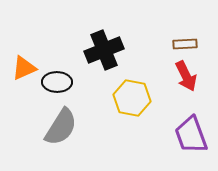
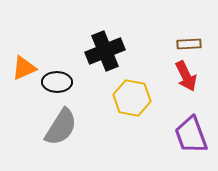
brown rectangle: moved 4 px right
black cross: moved 1 px right, 1 px down
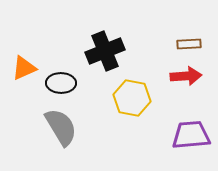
red arrow: rotated 68 degrees counterclockwise
black ellipse: moved 4 px right, 1 px down
gray semicircle: rotated 63 degrees counterclockwise
purple trapezoid: rotated 105 degrees clockwise
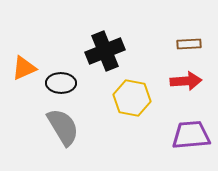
red arrow: moved 5 px down
gray semicircle: moved 2 px right
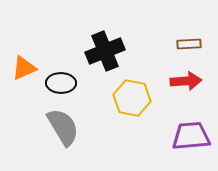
purple trapezoid: moved 1 px down
